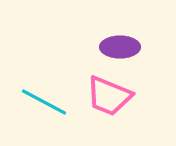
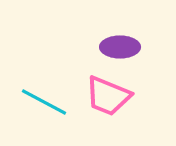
pink trapezoid: moved 1 px left
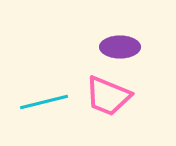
cyan line: rotated 42 degrees counterclockwise
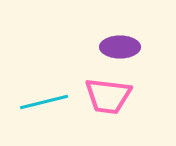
pink trapezoid: rotated 15 degrees counterclockwise
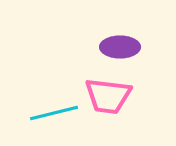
cyan line: moved 10 px right, 11 px down
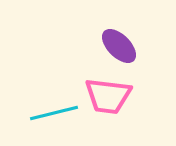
purple ellipse: moved 1 px left, 1 px up; rotated 45 degrees clockwise
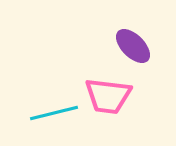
purple ellipse: moved 14 px right
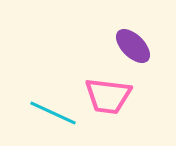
cyan line: moved 1 px left; rotated 39 degrees clockwise
